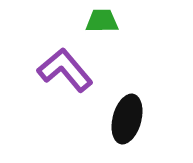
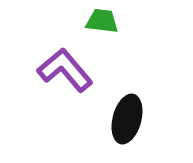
green trapezoid: rotated 8 degrees clockwise
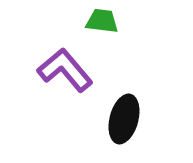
black ellipse: moved 3 px left
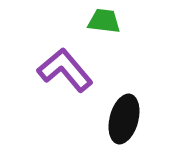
green trapezoid: moved 2 px right
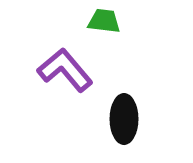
black ellipse: rotated 15 degrees counterclockwise
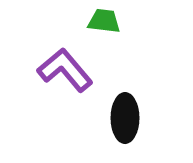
black ellipse: moved 1 px right, 1 px up
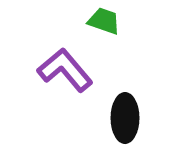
green trapezoid: rotated 12 degrees clockwise
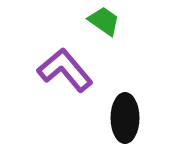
green trapezoid: rotated 16 degrees clockwise
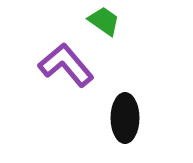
purple L-shape: moved 1 px right, 5 px up
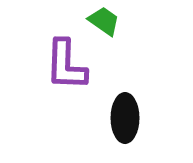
purple L-shape: rotated 138 degrees counterclockwise
